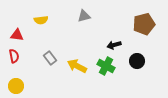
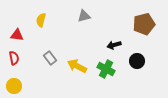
yellow semicircle: rotated 112 degrees clockwise
red semicircle: moved 2 px down
green cross: moved 3 px down
yellow circle: moved 2 px left
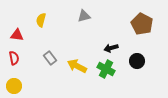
brown pentagon: moved 2 px left; rotated 30 degrees counterclockwise
black arrow: moved 3 px left, 3 px down
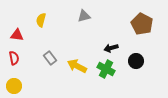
black circle: moved 1 px left
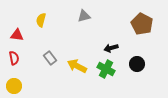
black circle: moved 1 px right, 3 px down
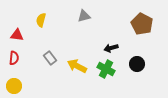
red semicircle: rotated 16 degrees clockwise
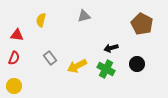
red semicircle: rotated 16 degrees clockwise
yellow arrow: rotated 54 degrees counterclockwise
